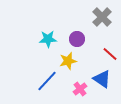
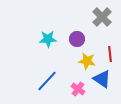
red line: rotated 42 degrees clockwise
yellow star: moved 19 px right; rotated 24 degrees clockwise
pink cross: moved 2 px left; rotated 16 degrees counterclockwise
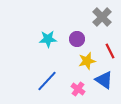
red line: moved 3 px up; rotated 21 degrees counterclockwise
yellow star: rotated 24 degrees counterclockwise
blue triangle: moved 2 px right, 1 px down
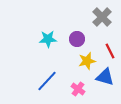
blue triangle: moved 1 px right, 3 px up; rotated 18 degrees counterclockwise
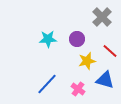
red line: rotated 21 degrees counterclockwise
blue triangle: moved 3 px down
blue line: moved 3 px down
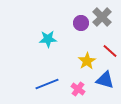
purple circle: moved 4 px right, 16 px up
yellow star: rotated 18 degrees counterclockwise
blue line: rotated 25 degrees clockwise
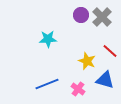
purple circle: moved 8 px up
yellow star: rotated 18 degrees counterclockwise
